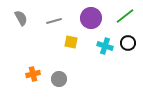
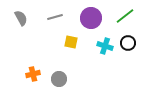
gray line: moved 1 px right, 4 px up
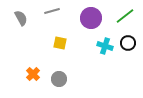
gray line: moved 3 px left, 6 px up
yellow square: moved 11 px left, 1 px down
orange cross: rotated 32 degrees counterclockwise
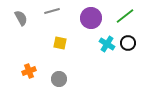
cyan cross: moved 2 px right, 2 px up; rotated 14 degrees clockwise
orange cross: moved 4 px left, 3 px up; rotated 24 degrees clockwise
